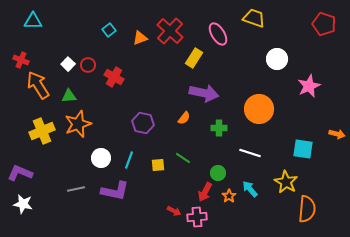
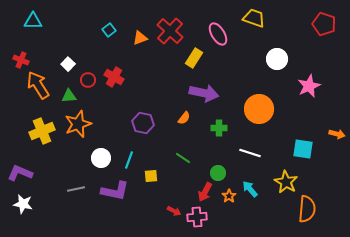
red circle at (88, 65): moved 15 px down
yellow square at (158, 165): moved 7 px left, 11 px down
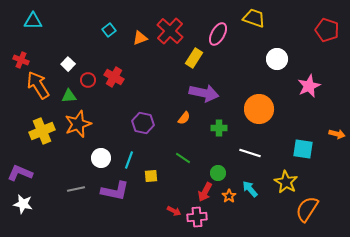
red pentagon at (324, 24): moved 3 px right, 6 px down
pink ellipse at (218, 34): rotated 60 degrees clockwise
orange semicircle at (307, 209): rotated 152 degrees counterclockwise
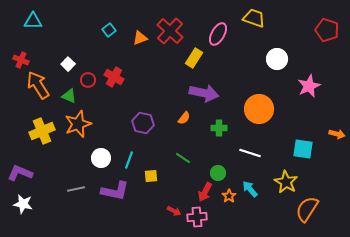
green triangle at (69, 96): rotated 28 degrees clockwise
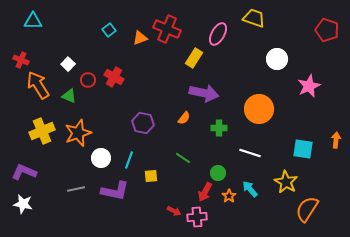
red cross at (170, 31): moved 3 px left, 2 px up; rotated 20 degrees counterclockwise
orange star at (78, 124): moved 9 px down
orange arrow at (337, 134): moved 1 px left, 6 px down; rotated 98 degrees counterclockwise
purple L-shape at (20, 173): moved 4 px right, 1 px up
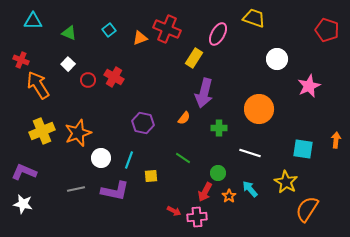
purple arrow at (204, 93): rotated 92 degrees clockwise
green triangle at (69, 96): moved 63 px up
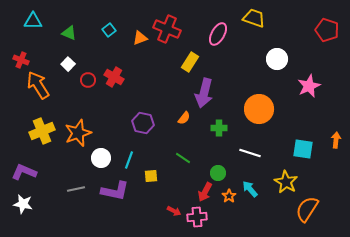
yellow rectangle at (194, 58): moved 4 px left, 4 px down
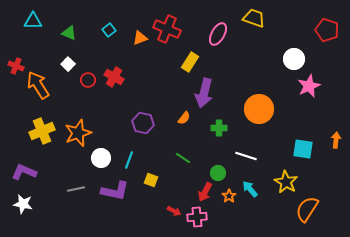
white circle at (277, 59): moved 17 px right
red cross at (21, 60): moved 5 px left, 6 px down
white line at (250, 153): moved 4 px left, 3 px down
yellow square at (151, 176): moved 4 px down; rotated 24 degrees clockwise
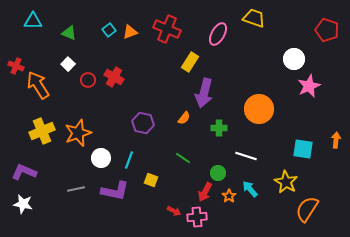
orange triangle at (140, 38): moved 10 px left, 6 px up
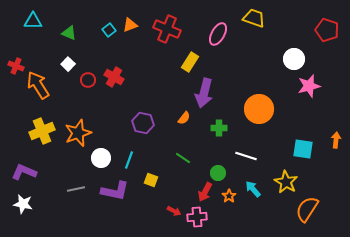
orange triangle at (130, 32): moved 7 px up
pink star at (309, 86): rotated 10 degrees clockwise
cyan arrow at (250, 189): moved 3 px right
